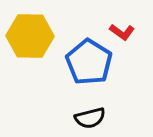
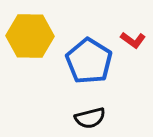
red L-shape: moved 11 px right, 8 px down
blue pentagon: moved 1 px up
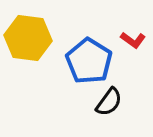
yellow hexagon: moved 2 px left, 2 px down; rotated 6 degrees clockwise
black semicircle: moved 19 px right, 16 px up; rotated 40 degrees counterclockwise
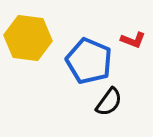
red L-shape: rotated 15 degrees counterclockwise
blue pentagon: rotated 9 degrees counterclockwise
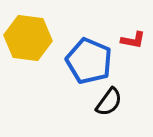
red L-shape: rotated 10 degrees counterclockwise
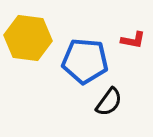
blue pentagon: moved 4 px left; rotated 18 degrees counterclockwise
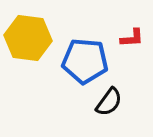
red L-shape: moved 1 px left, 2 px up; rotated 15 degrees counterclockwise
